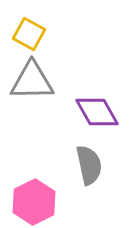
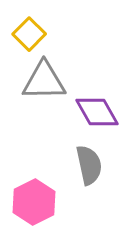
yellow square: rotated 16 degrees clockwise
gray triangle: moved 12 px right
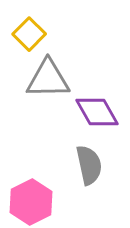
gray triangle: moved 4 px right, 2 px up
pink hexagon: moved 3 px left
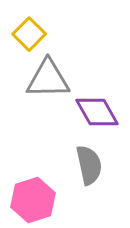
pink hexagon: moved 2 px right, 2 px up; rotated 9 degrees clockwise
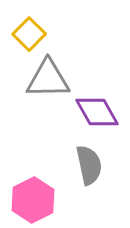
pink hexagon: rotated 9 degrees counterclockwise
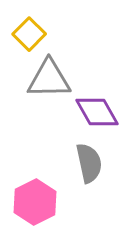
gray triangle: moved 1 px right
gray semicircle: moved 2 px up
pink hexagon: moved 2 px right, 2 px down
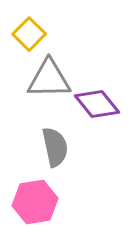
purple diamond: moved 8 px up; rotated 9 degrees counterclockwise
gray semicircle: moved 34 px left, 16 px up
pink hexagon: rotated 18 degrees clockwise
